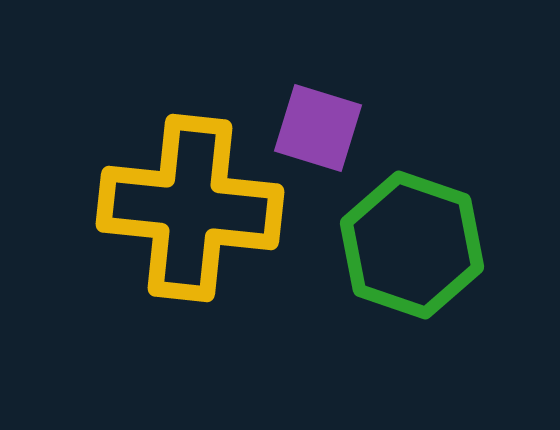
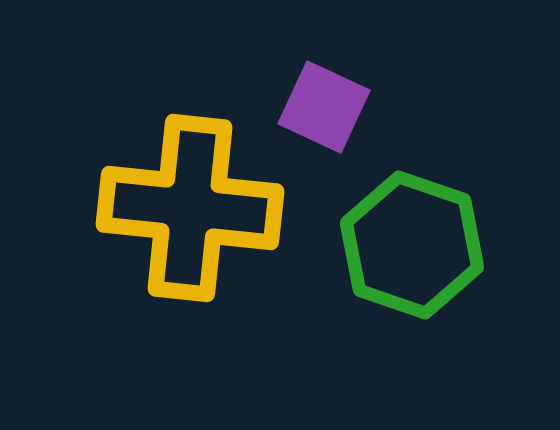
purple square: moved 6 px right, 21 px up; rotated 8 degrees clockwise
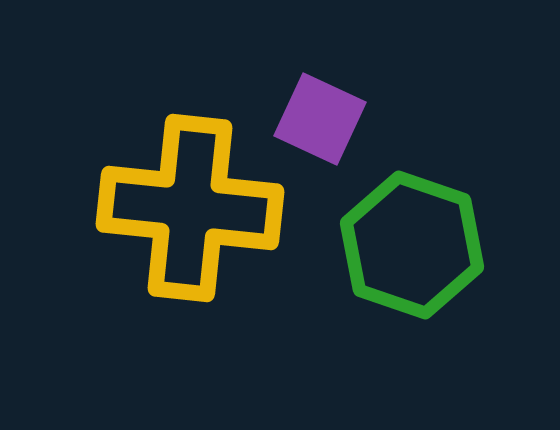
purple square: moved 4 px left, 12 px down
